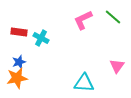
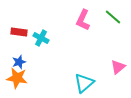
pink L-shape: rotated 40 degrees counterclockwise
pink triangle: moved 1 px right, 1 px down; rotated 14 degrees clockwise
orange star: rotated 20 degrees clockwise
cyan triangle: rotated 45 degrees counterclockwise
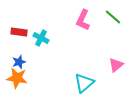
pink triangle: moved 2 px left, 2 px up
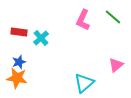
cyan cross: rotated 21 degrees clockwise
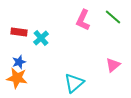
pink triangle: moved 3 px left
cyan triangle: moved 10 px left
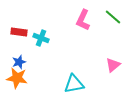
cyan cross: rotated 28 degrees counterclockwise
cyan triangle: moved 1 px down; rotated 30 degrees clockwise
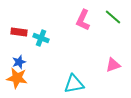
pink triangle: rotated 21 degrees clockwise
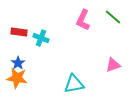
blue star: moved 1 px left, 1 px down; rotated 16 degrees counterclockwise
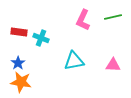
green line: rotated 54 degrees counterclockwise
pink triangle: rotated 21 degrees clockwise
orange star: moved 4 px right, 4 px down
cyan triangle: moved 23 px up
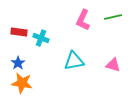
pink triangle: rotated 14 degrees clockwise
orange star: moved 1 px right, 1 px down
